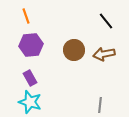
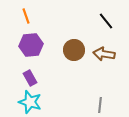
brown arrow: rotated 20 degrees clockwise
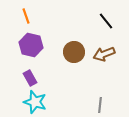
purple hexagon: rotated 20 degrees clockwise
brown circle: moved 2 px down
brown arrow: rotated 30 degrees counterclockwise
cyan star: moved 5 px right
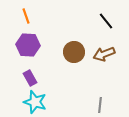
purple hexagon: moved 3 px left; rotated 10 degrees counterclockwise
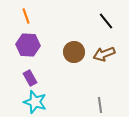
gray line: rotated 14 degrees counterclockwise
